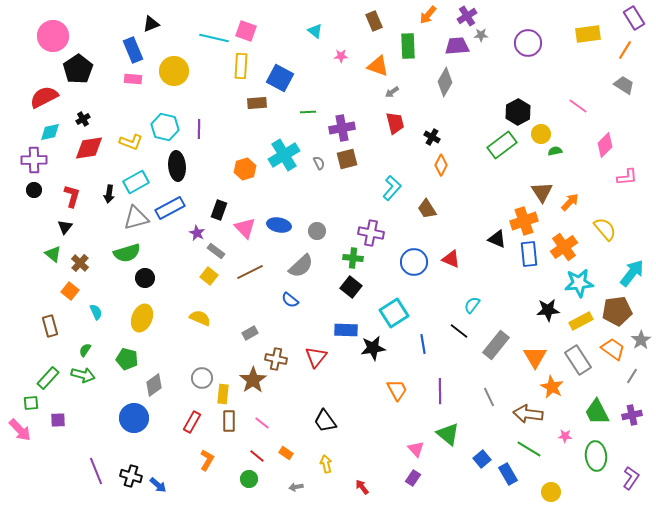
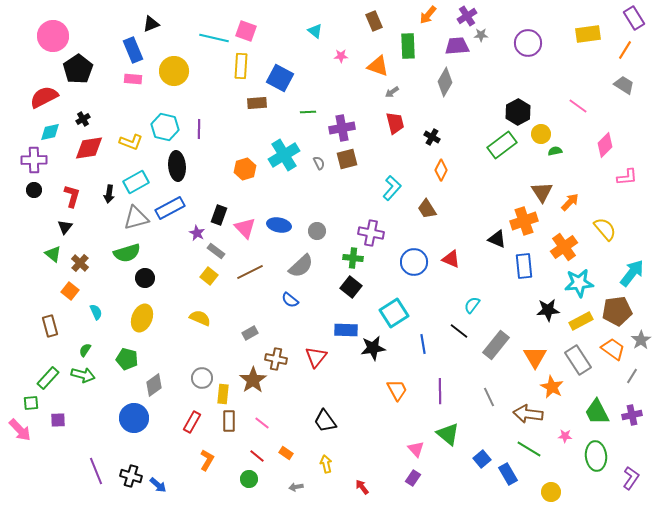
orange diamond at (441, 165): moved 5 px down
black rectangle at (219, 210): moved 5 px down
blue rectangle at (529, 254): moved 5 px left, 12 px down
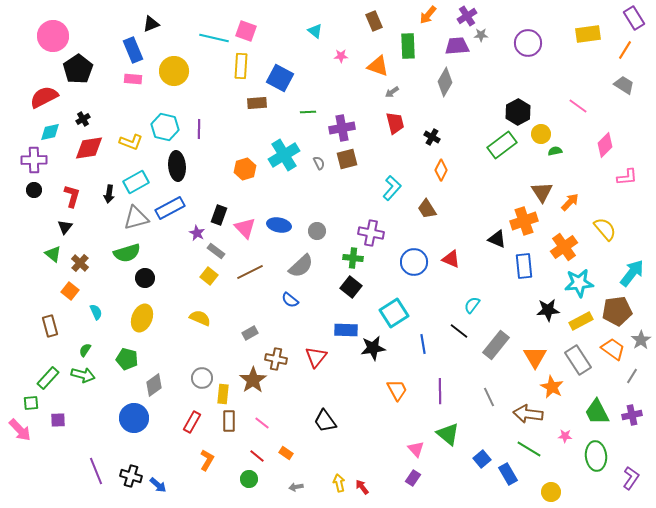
yellow arrow at (326, 464): moved 13 px right, 19 px down
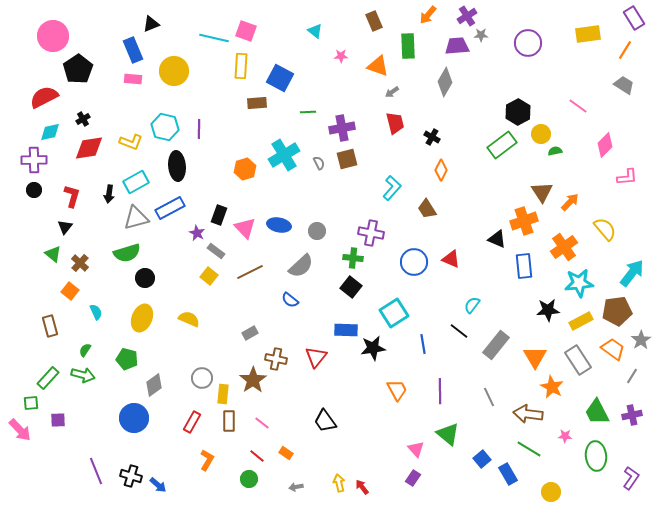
yellow semicircle at (200, 318): moved 11 px left, 1 px down
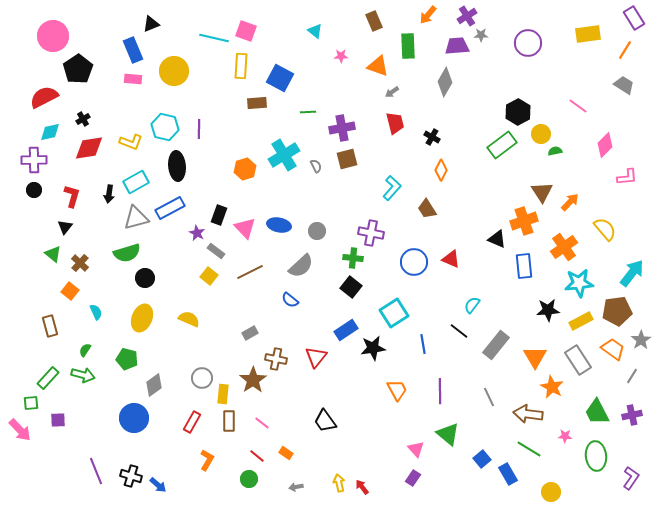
gray semicircle at (319, 163): moved 3 px left, 3 px down
blue rectangle at (346, 330): rotated 35 degrees counterclockwise
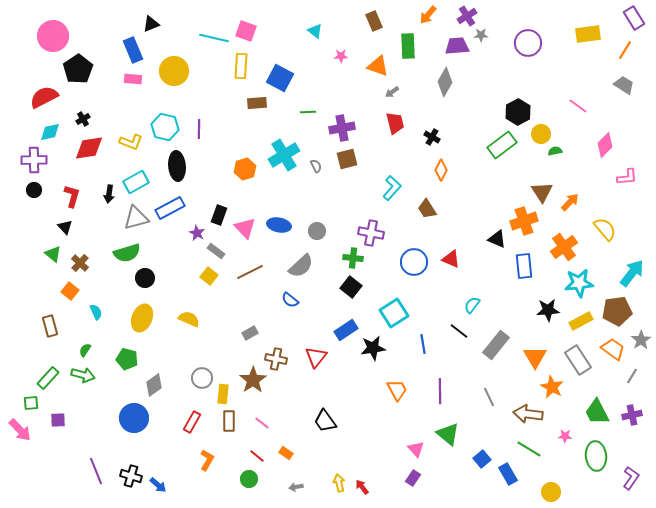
black triangle at (65, 227): rotated 21 degrees counterclockwise
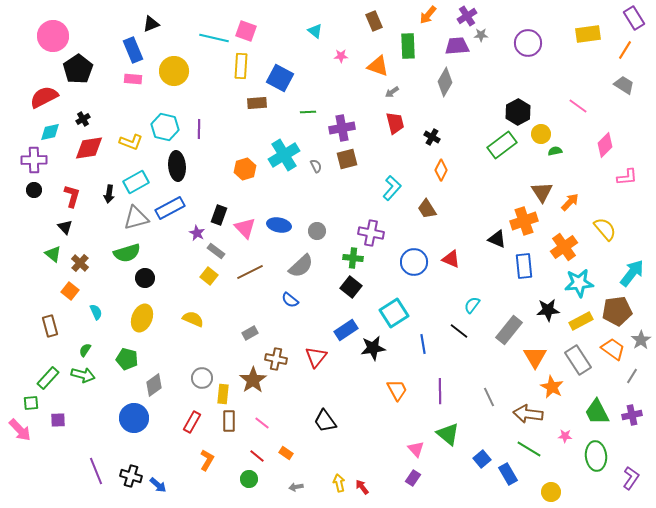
yellow semicircle at (189, 319): moved 4 px right
gray rectangle at (496, 345): moved 13 px right, 15 px up
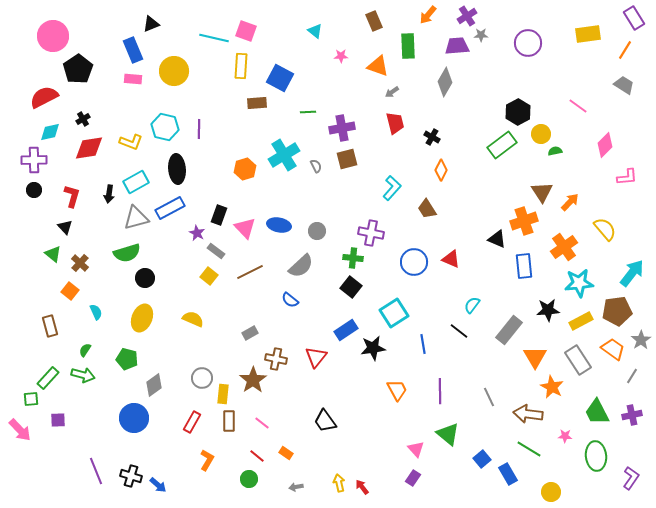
black ellipse at (177, 166): moved 3 px down
green square at (31, 403): moved 4 px up
